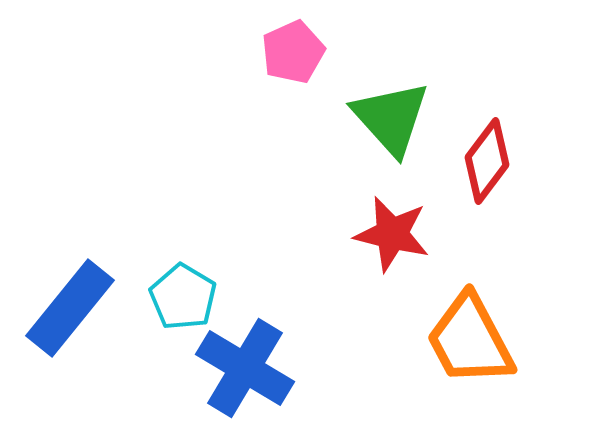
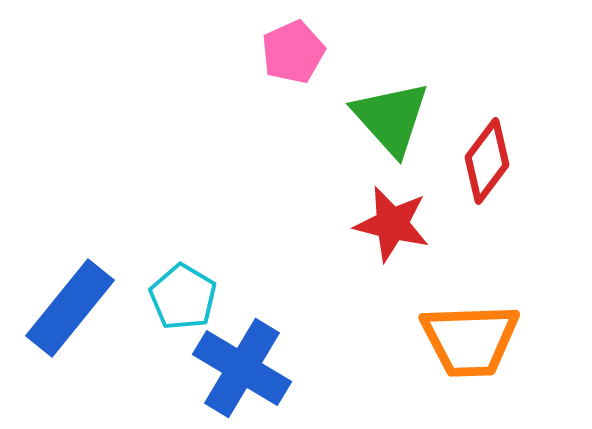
red star: moved 10 px up
orange trapezoid: rotated 64 degrees counterclockwise
blue cross: moved 3 px left
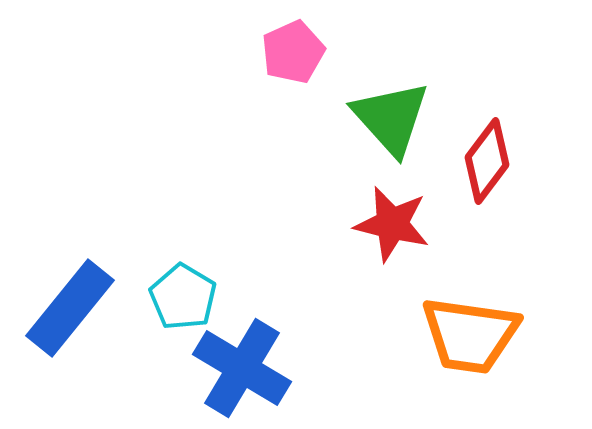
orange trapezoid: moved 5 px up; rotated 10 degrees clockwise
